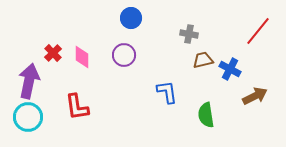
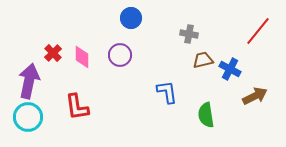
purple circle: moved 4 px left
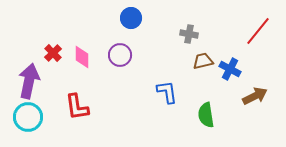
brown trapezoid: moved 1 px down
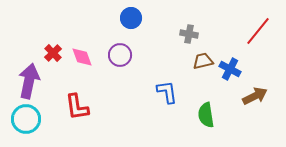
pink diamond: rotated 20 degrees counterclockwise
cyan circle: moved 2 px left, 2 px down
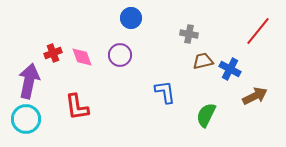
red cross: rotated 24 degrees clockwise
blue L-shape: moved 2 px left
green semicircle: rotated 35 degrees clockwise
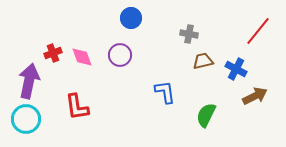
blue cross: moved 6 px right
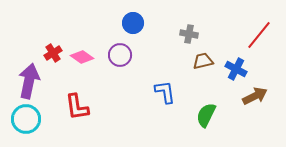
blue circle: moved 2 px right, 5 px down
red line: moved 1 px right, 4 px down
red cross: rotated 12 degrees counterclockwise
pink diamond: rotated 35 degrees counterclockwise
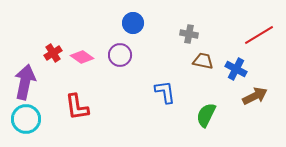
red line: rotated 20 degrees clockwise
brown trapezoid: rotated 25 degrees clockwise
purple arrow: moved 4 px left, 1 px down
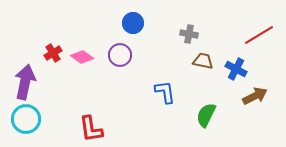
red L-shape: moved 14 px right, 22 px down
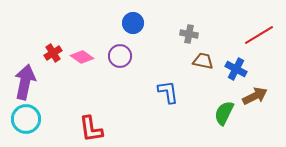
purple circle: moved 1 px down
blue L-shape: moved 3 px right
green semicircle: moved 18 px right, 2 px up
